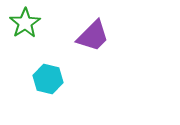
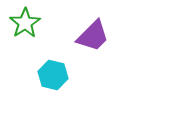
cyan hexagon: moved 5 px right, 4 px up
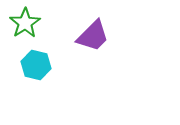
cyan hexagon: moved 17 px left, 10 px up
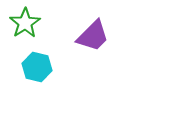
cyan hexagon: moved 1 px right, 2 px down
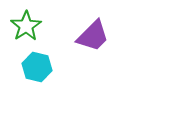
green star: moved 1 px right, 3 px down
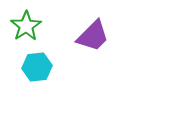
cyan hexagon: rotated 20 degrees counterclockwise
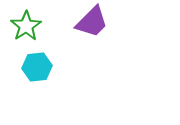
purple trapezoid: moved 1 px left, 14 px up
